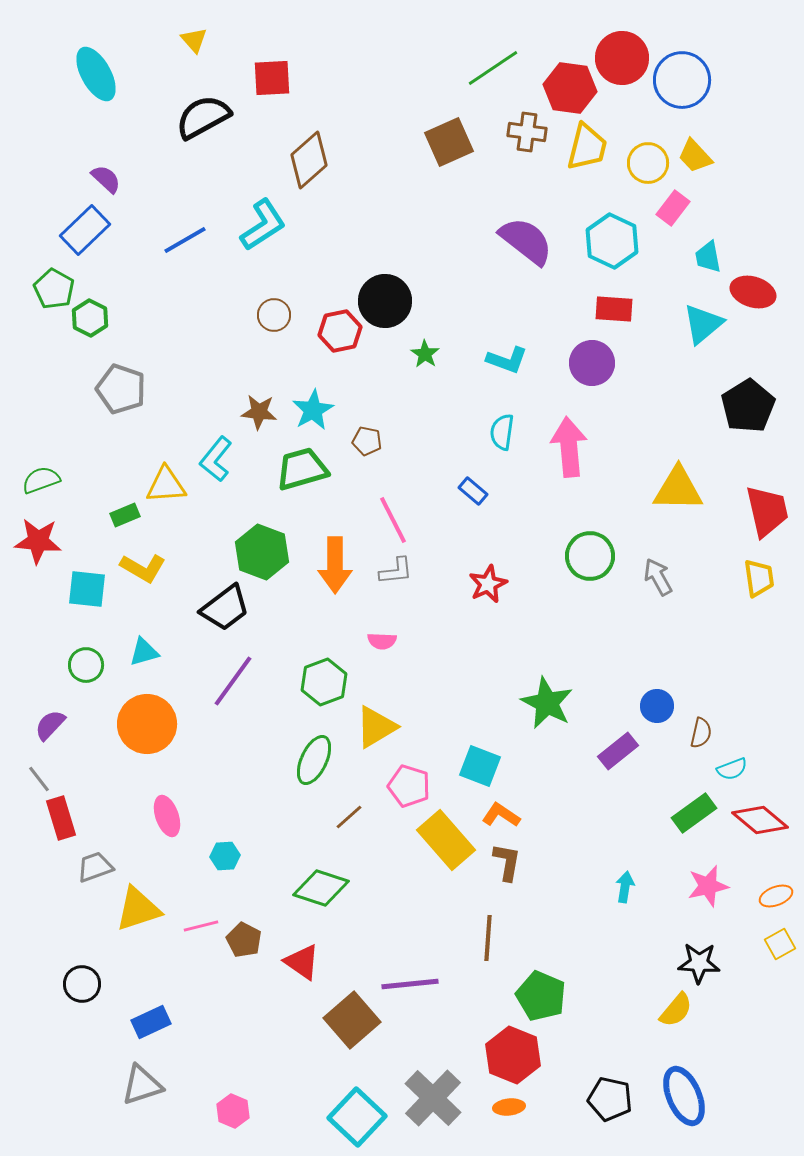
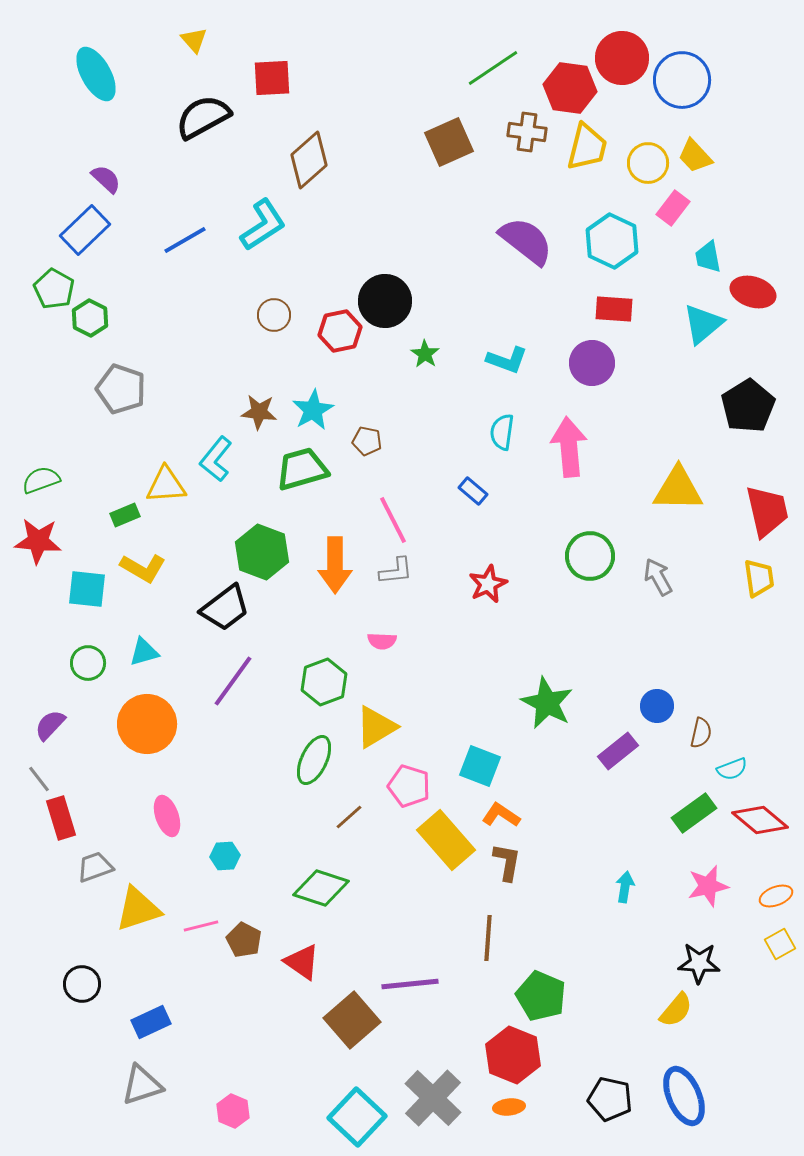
green circle at (86, 665): moved 2 px right, 2 px up
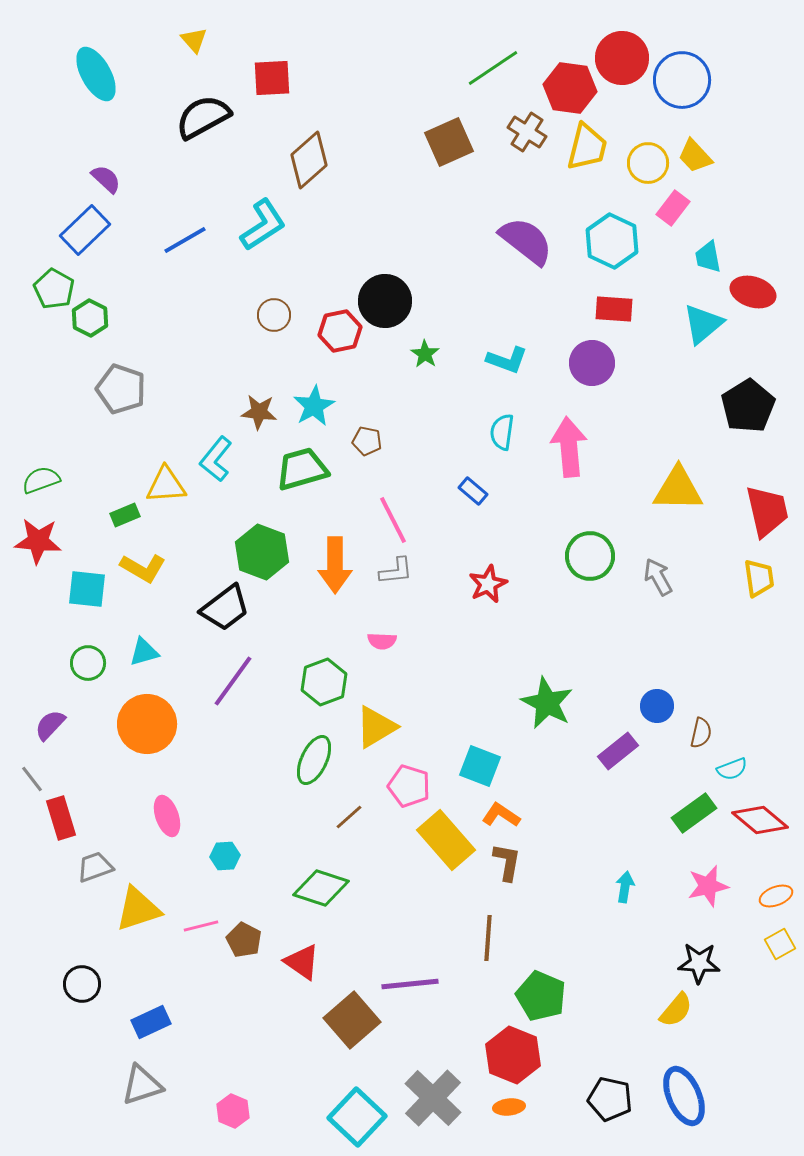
brown cross at (527, 132): rotated 24 degrees clockwise
cyan star at (313, 410): moved 1 px right, 4 px up
gray line at (39, 779): moved 7 px left
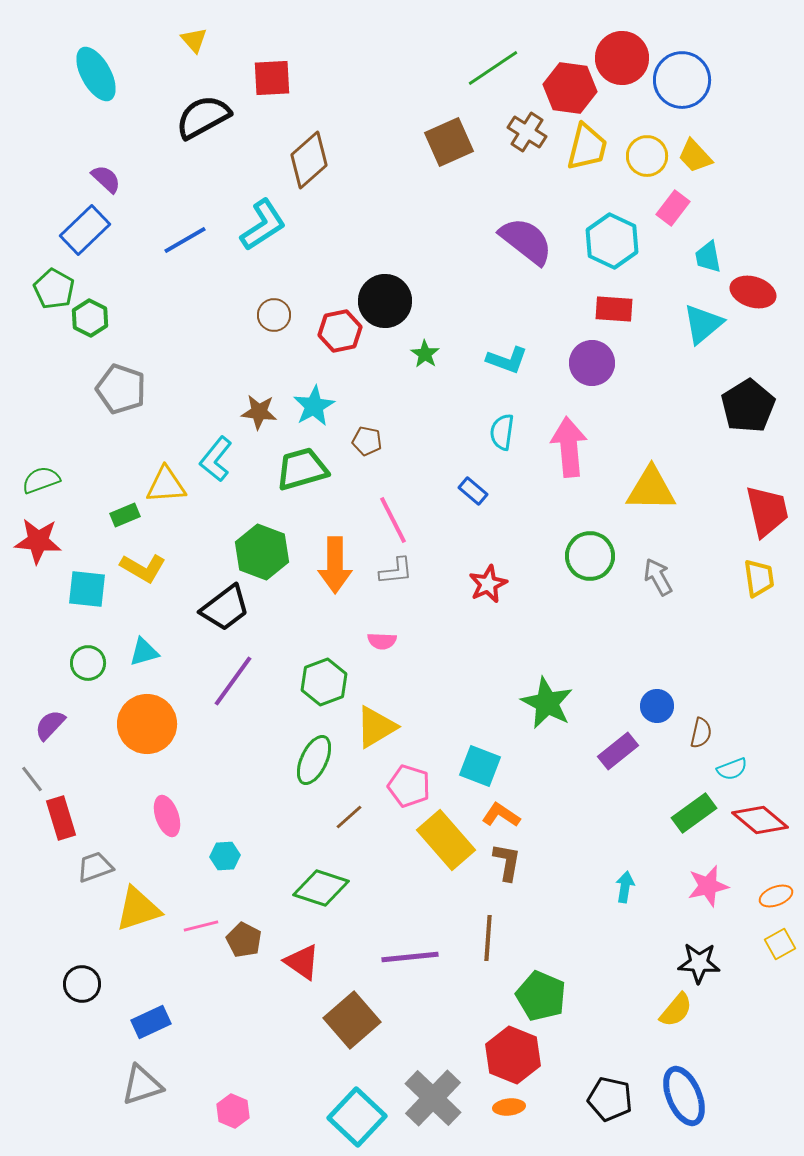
yellow circle at (648, 163): moved 1 px left, 7 px up
yellow triangle at (678, 489): moved 27 px left
purple line at (410, 984): moved 27 px up
